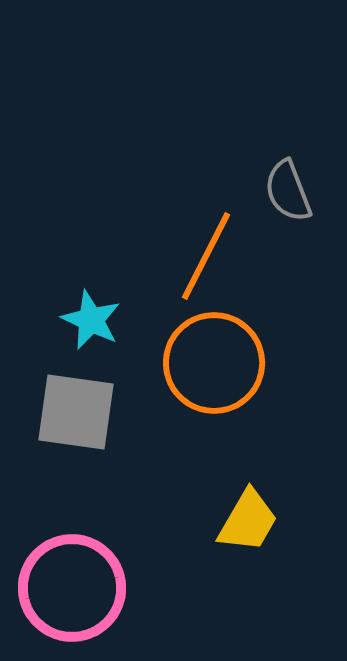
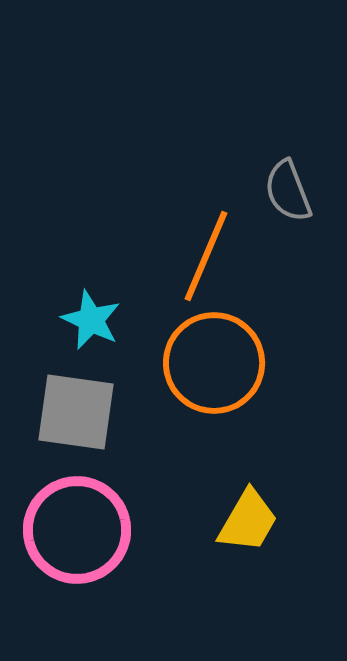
orange line: rotated 4 degrees counterclockwise
pink circle: moved 5 px right, 58 px up
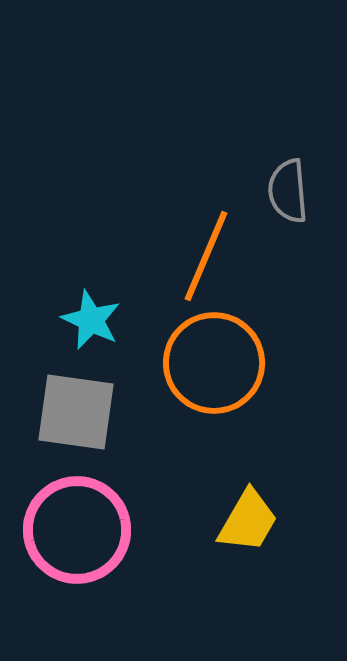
gray semicircle: rotated 16 degrees clockwise
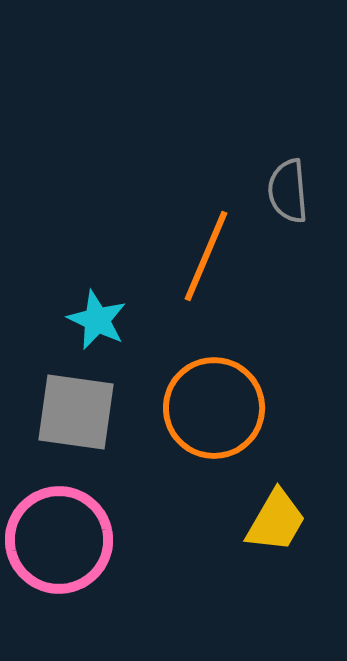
cyan star: moved 6 px right
orange circle: moved 45 px down
yellow trapezoid: moved 28 px right
pink circle: moved 18 px left, 10 px down
